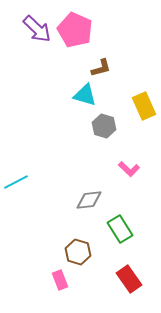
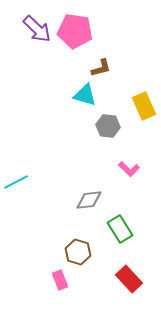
pink pentagon: moved 1 px down; rotated 16 degrees counterclockwise
gray hexagon: moved 4 px right; rotated 10 degrees counterclockwise
red rectangle: rotated 8 degrees counterclockwise
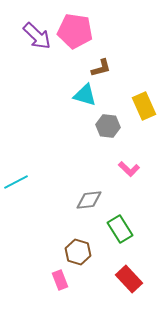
purple arrow: moved 7 px down
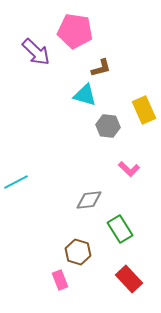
purple arrow: moved 1 px left, 16 px down
yellow rectangle: moved 4 px down
